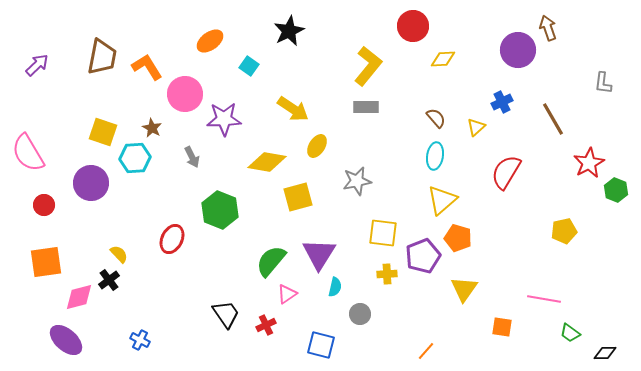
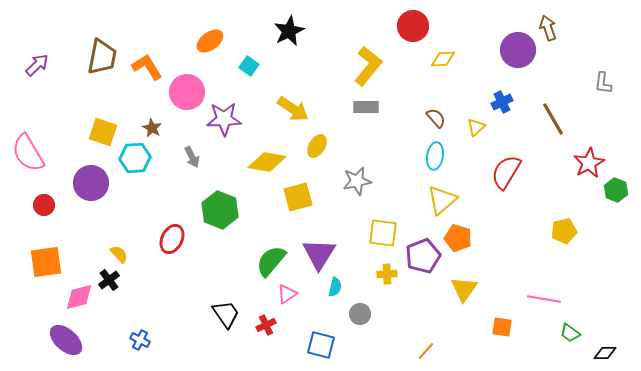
pink circle at (185, 94): moved 2 px right, 2 px up
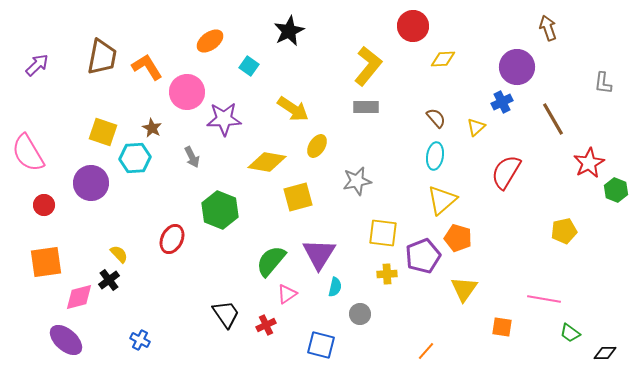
purple circle at (518, 50): moved 1 px left, 17 px down
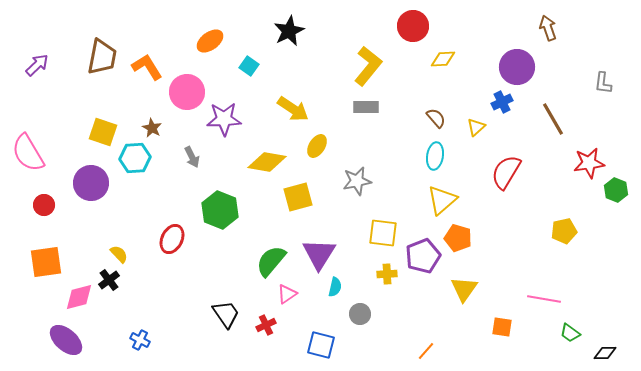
red star at (589, 163): rotated 20 degrees clockwise
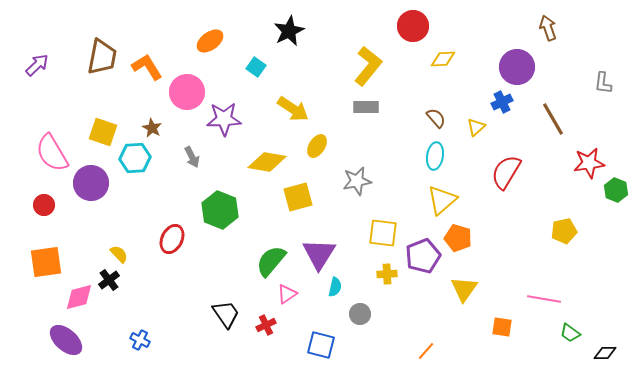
cyan square at (249, 66): moved 7 px right, 1 px down
pink semicircle at (28, 153): moved 24 px right
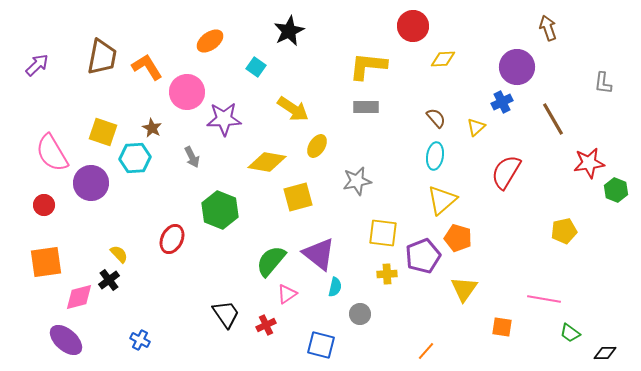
yellow L-shape at (368, 66): rotated 123 degrees counterclockwise
purple triangle at (319, 254): rotated 24 degrees counterclockwise
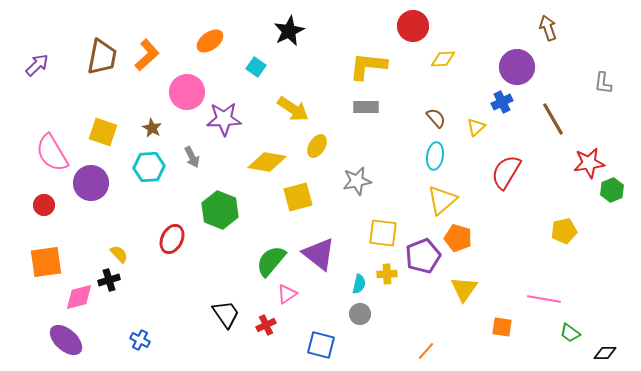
orange L-shape at (147, 67): moved 12 px up; rotated 80 degrees clockwise
cyan hexagon at (135, 158): moved 14 px right, 9 px down
green hexagon at (616, 190): moved 4 px left; rotated 15 degrees clockwise
black cross at (109, 280): rotated 20 degrees clockwise
cyan semicircle at (335, 287): moved 24 px right, 3 px up
